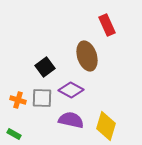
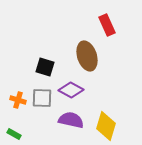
black square: rotated 36 degrees counterclockwise
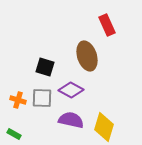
yellow diamond: moved 2 px left, 1 px down
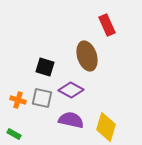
gray square: rotated 10 degrees clockwise
yellow diamond: moved 2 px right
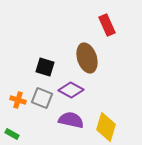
brown ellipse: moved 2 px down
gray square: rotated 10 degrees clockwise
green rectangle: moved 2 px left
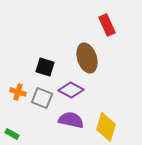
orange cross: moved 8 px up
